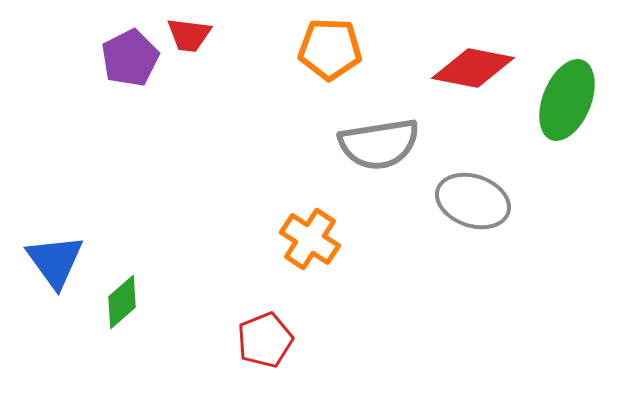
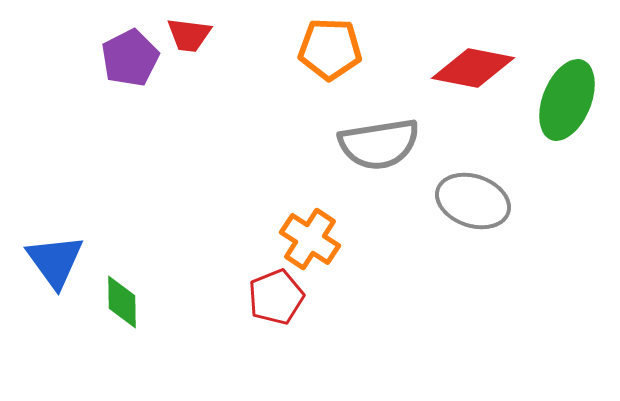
green diamond: rotated 50 degrees counterclockwise
red pentagon: moved 11 px right, 43 px up
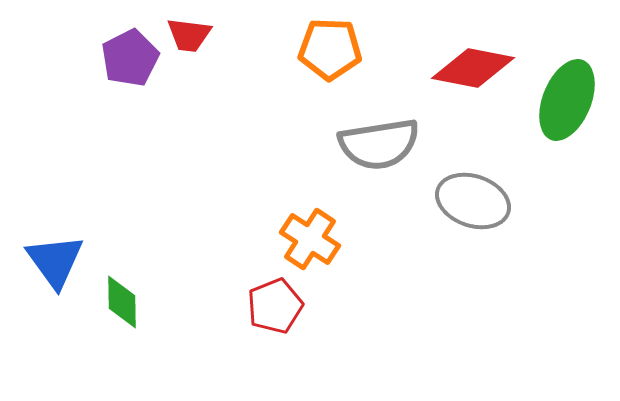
red pentagon: moved 1 px left, 9 px down
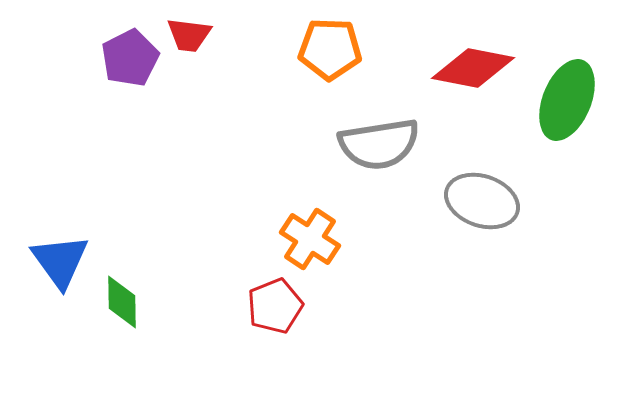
gray ellipse: moved 9 px right
blue triangle: moved 5 px right
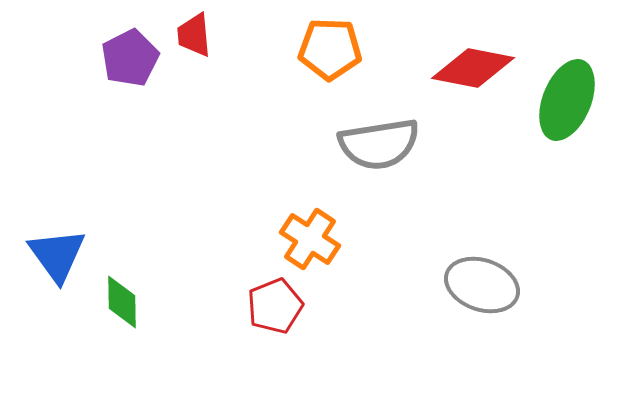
red trapezoid: moved 5 px right; rotated 78 degrees clockwise
gray ellipse: moved 84 px down
blue triangle: moved 3 px left, 6 px up
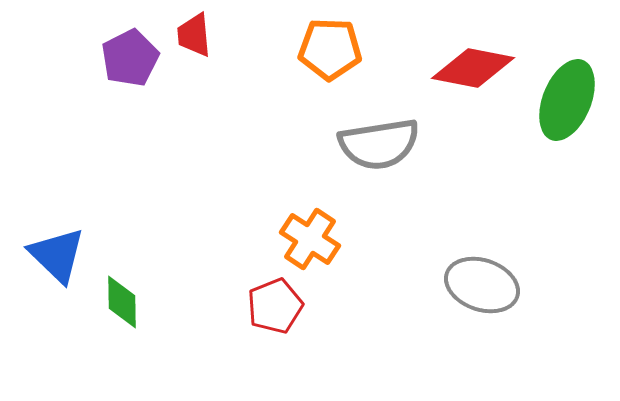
blue triangle: rotated 10 degrees counterclockwise
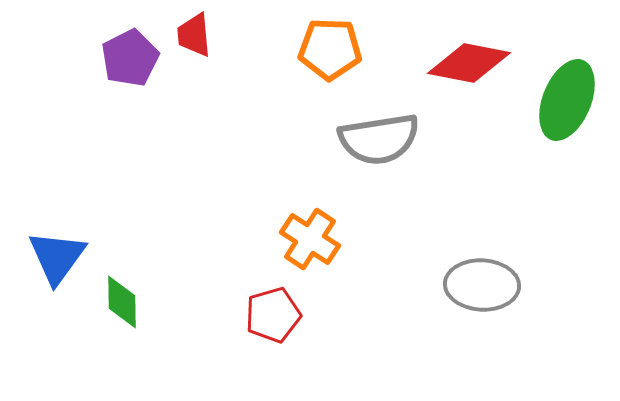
red diamond: moved 4 px left, 5 px up
gray semicircle: moved 5 px up
blue triangle: moved 2 px down; rotated 22 degrees clockwise
gray ellipse: rotated 16 degrees counterclockwise
red pentagon: moved 2 px left, 9 px down; rotated 6 degrees clockwise
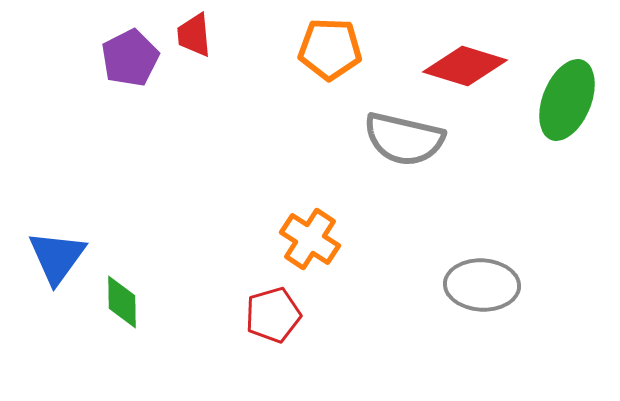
red diamond: moved 4 px left, 3 px down; rotated 6 degrees clockwise
gray semicircle: moved 25 px right; rotated 22 degrees clockwise
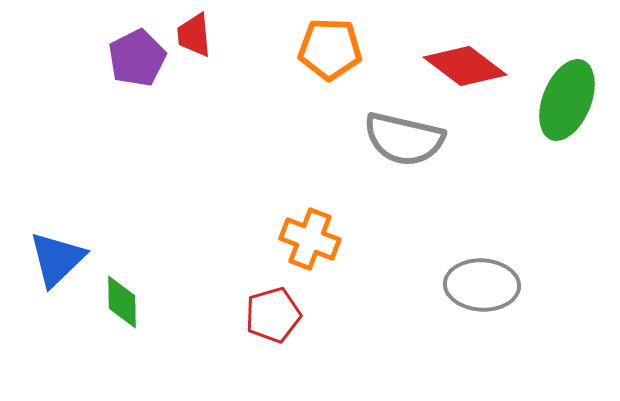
purple pentagon: moved 7 px right
red diamond: rotated 20 degrees clockwise
orange cross: rotated 12 degrees counterclockwise
blue triangle: moved 2 px down; rotated 10 degrees clockwise
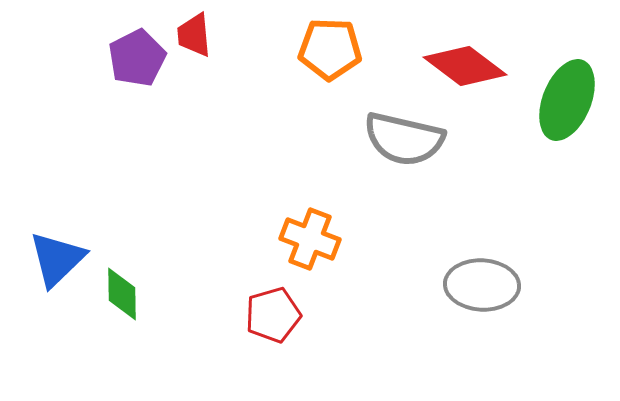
green diamond: moved 8 px up
